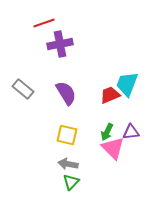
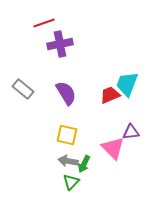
green arrow: moved 23 px left, 32 px down
gray arrow: moved 3 px up
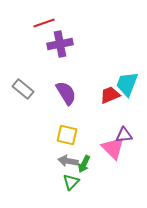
purple triangle: moved 7 px left, 3 px down
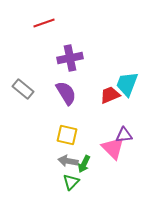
purple cross: moved 10 px right, 14 px down
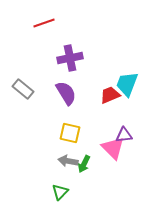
yellow square: moved 3 px right, 2 px up
green triangle: moved 11 px left, 10 px down
